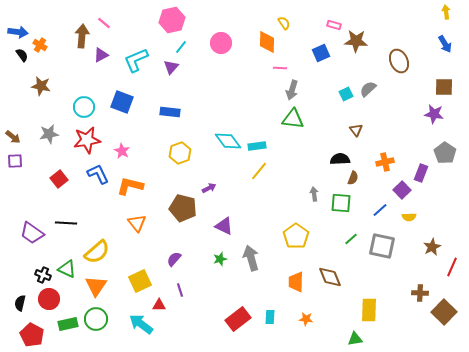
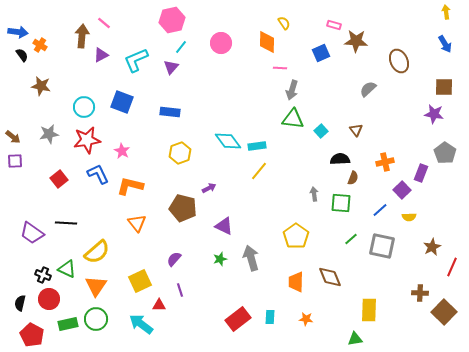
cyan square at (346, 94): moved 25 px left, 37 px down; rotated 16 degrees counterclockwise
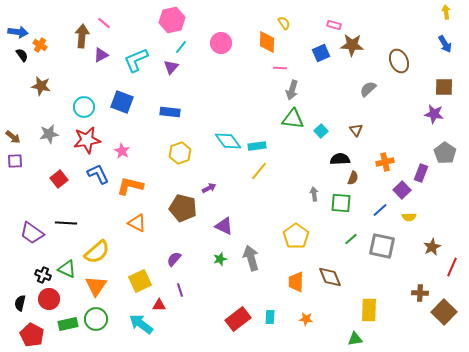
brown star at (356, 41): moved 4 px left, 4 px down
orange triangle at (137, 223): rotated 24 degrees counterclockwise
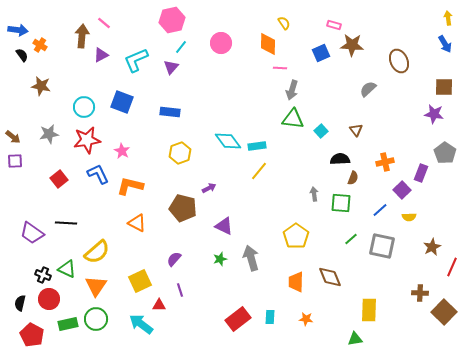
yellow arrow at (446, 12): moved 2 px right, 6 px down
blue arrow at (18, 32): moved 2 px up
orange diamond at (267, 42): moved 1 px right, 2 px down
